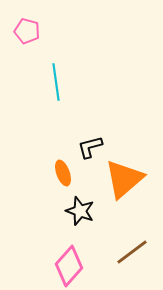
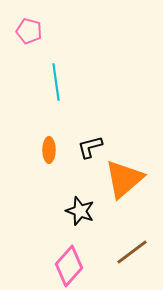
pink pentagon: moved 2 px right
orange ellipse: moved 14 px left, 23 px up; rotated 20 degrees clockwise
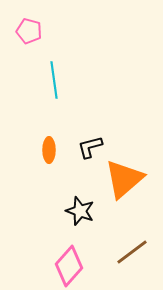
cyan line: moved 2 px left, 2 px up
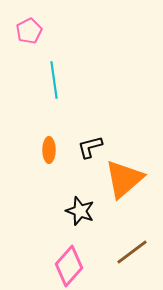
pink pentagon: rotated 30 degrees clockwise
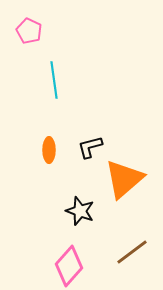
pink pentagon: rotated 20 degrees counterclockwise
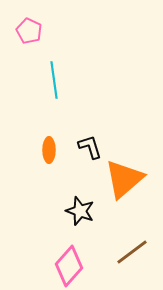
black L-shape: rotated 88 degrees clockwise
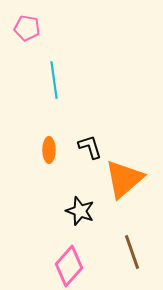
pink pentagon: moved 2 px left, 3 px up; rotated 15 degrees counterclockwise
brown line: rotated 72 degrees counterclockwise
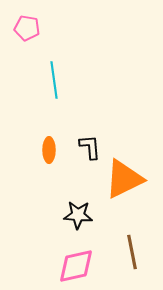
black L-shape: rotated 12 degrees clockwise
orange triangle: rotated 15 degrees clockwise
black star: moved 2 px left, 4 px down; rotated 16 degrees counterclockwise
brown line: rotated 8 degrees clockwise
pink diamond: moved 7 px right; rotated 36 degrees clockwise
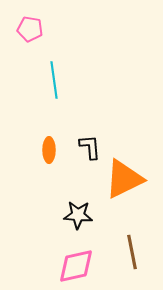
pink pentagon: moved 3 px right, 1 px down
